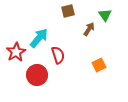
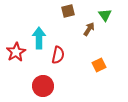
cyan arrow: rotated 40 degrees counterclockwise
red semicircle: rotated 30 degrees clockwise
red circle: moved 6 px right, 11 px down
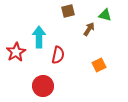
green triangle: rotated 40 degrees counterclockwise
cyan arrow: moved 1 px up
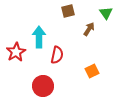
green triangle: moved 1 px right, 2 px up; rotated 40 degrees clockwise
red semicircle: moved 1 px left
orange square: moved 7 px left, 6 px down
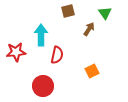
green triangle: moved 1 px left
cyan arrow: moved 2 px right, 2 px up
red star: rotated 24 degrees clockwise
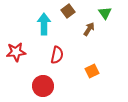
brown square: rotated 24 degrees counterclockwise
cyan arrow: moved 3 px right, 11 px up
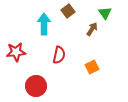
brown arrow: moved 3 px right
red semicircle: moved 2 px right
orange square: moved 4 px up
red circle: moved 7 px left
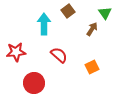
red semicircle: rotated 60 degrees counterclockwise
red circle: moved 2 px left, 3 px up
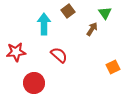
orange square: moved 21 px right
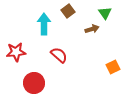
brown arrow: rotated 40 degrees clockwise
